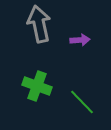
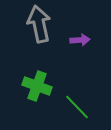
green line: moved 5 px left, 5 px down
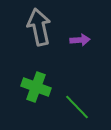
gray arrow: moved 3 px down
green cross: moved 1 px left, 1 px down
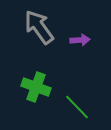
gray arrow: rotated 24 degrees counterclockwise
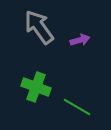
purple arrow: rotated 12 degrees counterclockwise
green line: rotated 16 degrees counterclockwise
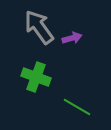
purple arrow: moved 8 px left, 2 px up
green cross: moved 10 px up
